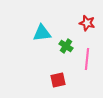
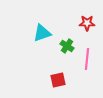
red star: rotated 14 degrees counterclockwise
cyan triangle: rotated 12 degrees counterclockwise
green cross: moved 1 px right
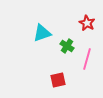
red star: rotated 28 degrees clockwise
pink line: rotated 10 degrees clockwise
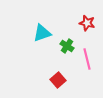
red star: rotated 14 degrees counterclockwise
pink line: rotated 30 degrees counterclockwise
red square: rotated 28 degrees counterclockwise
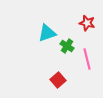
cyan triangle: moved 5 px right
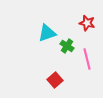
red square: moved 3 px left
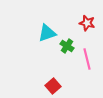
red square: moved 2 px left, 6 px down
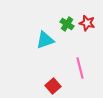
cyan triangle: moved 2 px left, 7 px down
green cross: moved 22 px up
pink line: moved 7 px left, 9 px down
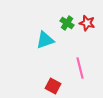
green cross: moved 1 px up
red square: rotated 21 degrees counterclockwise
